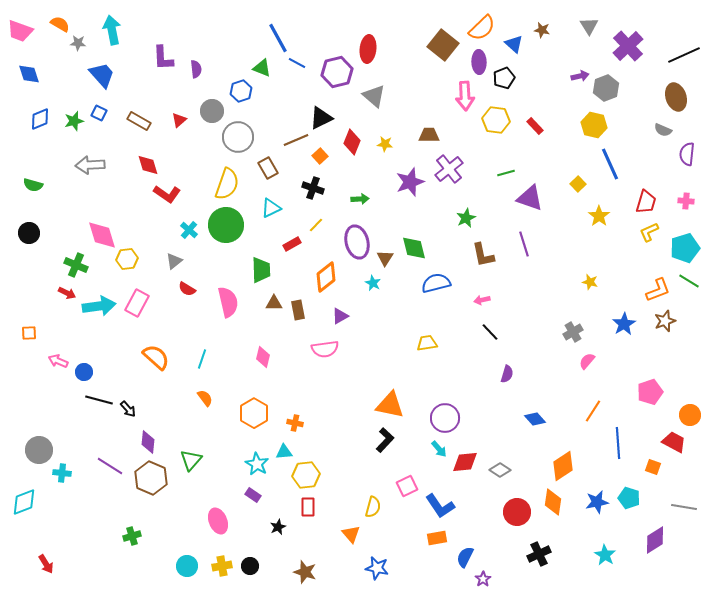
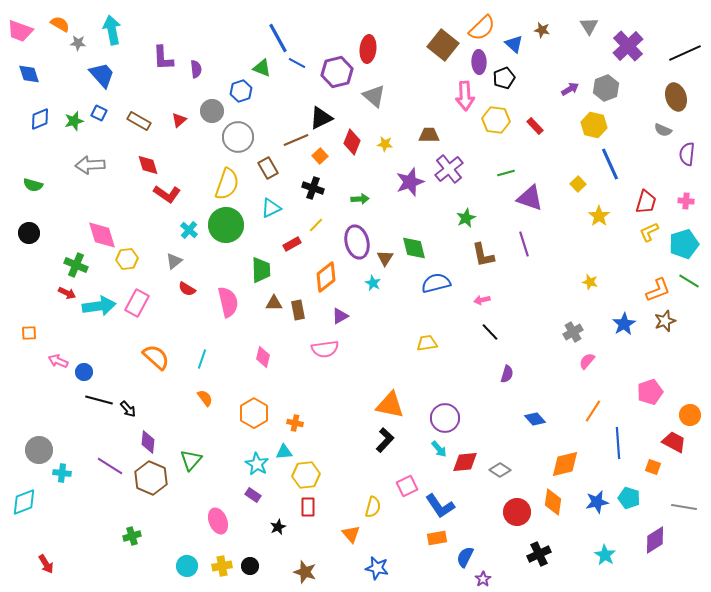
black line at (684, 55): moved 1 px right, 2 px up
purple arrow at (580, 76): moved 10 px left, 13 px down; rotated 18 degrees counterclockwise
cyan pentagon at (685, 248): moved 1 px left, 4 px up
orange diamond at (563, 466): moved 2 px right, 2 px up; rotated 20 degrees clockwise
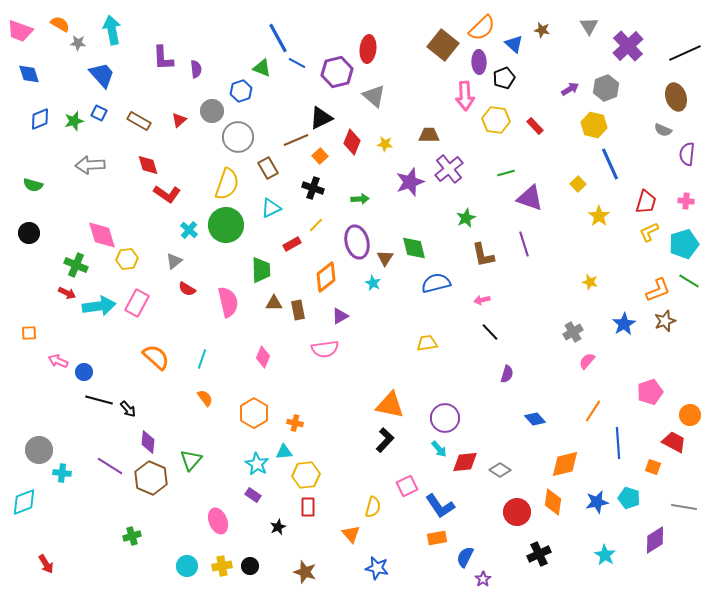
pink diamond at (263, 357): rotated 10 degrees clockwise
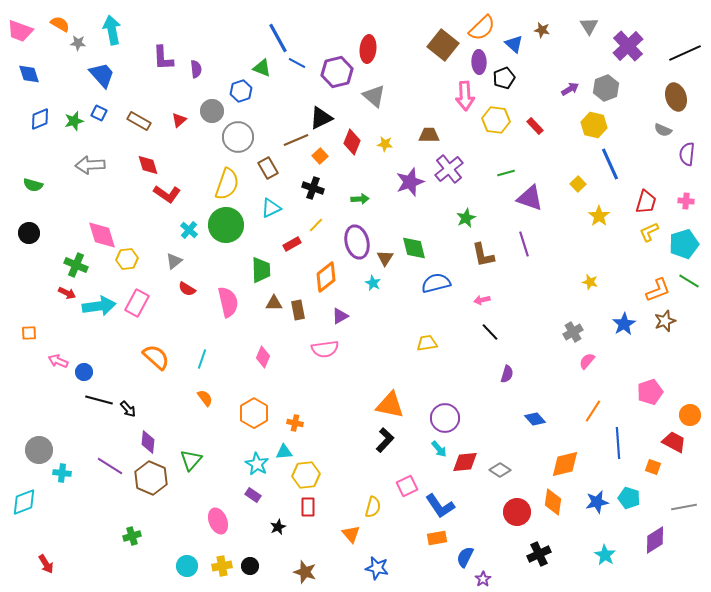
gray line at (684, 507): rotated 20 degrees counterclockwise
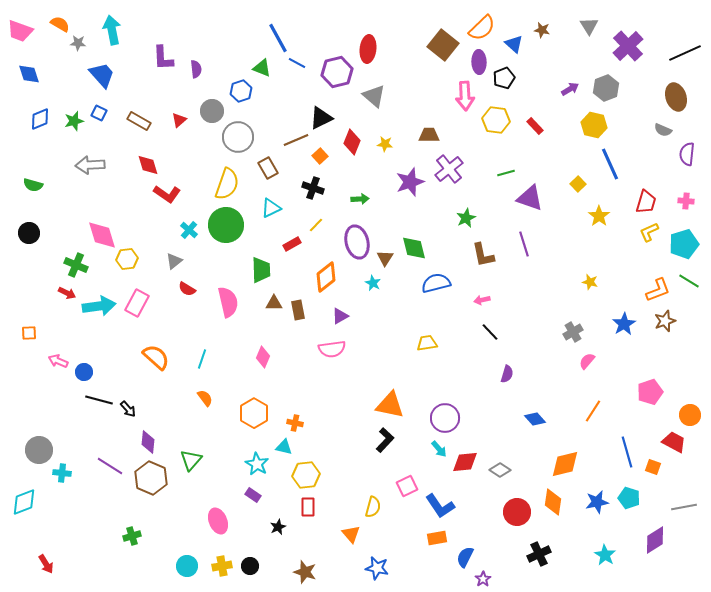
pink semicircle at (325, 349): moved 7 px right
blue line at (618, 443): moved 9 px right, 9 px down; rotated 12 degrees counterclockwise
cyan triangle at (284, 452): moved 5 px up; rotated 18 degrees clockwise
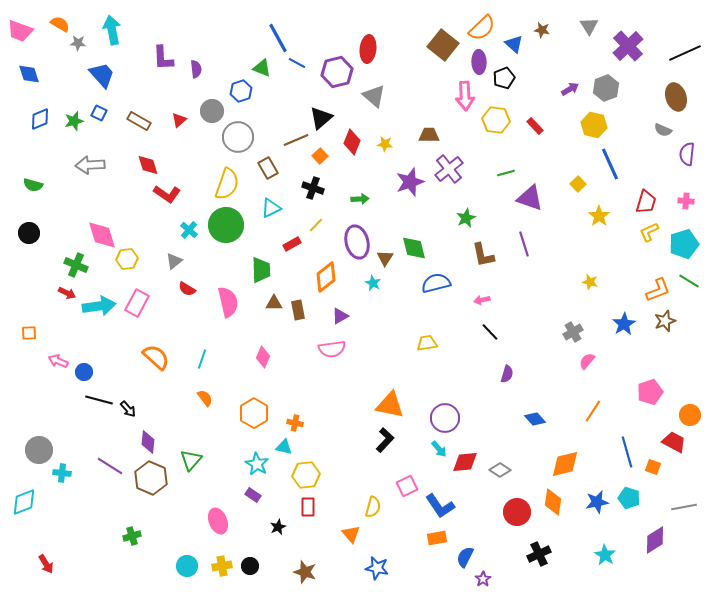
black triangle at (321, 118): rotated 15 degrees counterclockwise
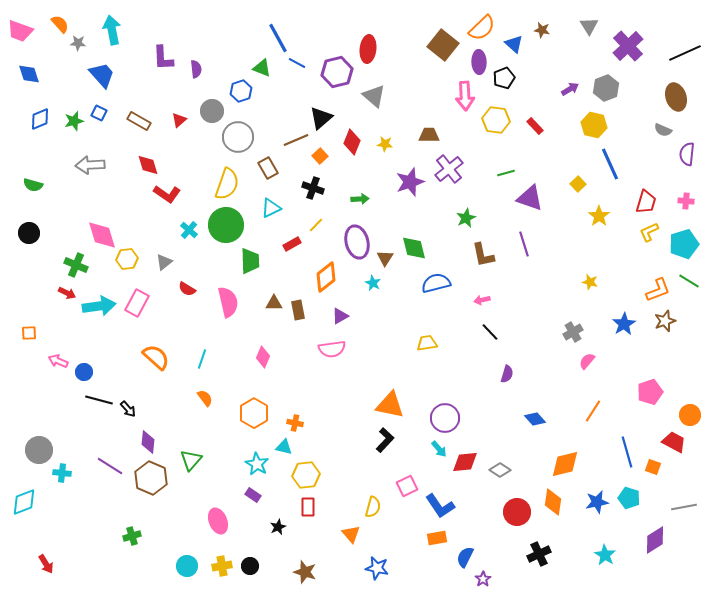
orange semicircle at (60, 24): rotated 18 degrees clockwise
gray triangle at (174, 261): moved 10 px left, 1 px down
green trapezoid at (261, 270): moved 11 px left, 9 px up
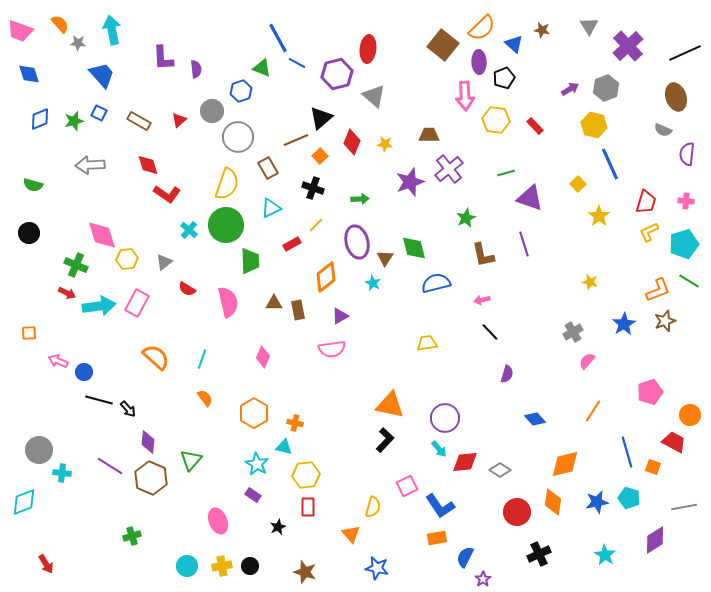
purple hexagon at (337, 72): moved 2 px down
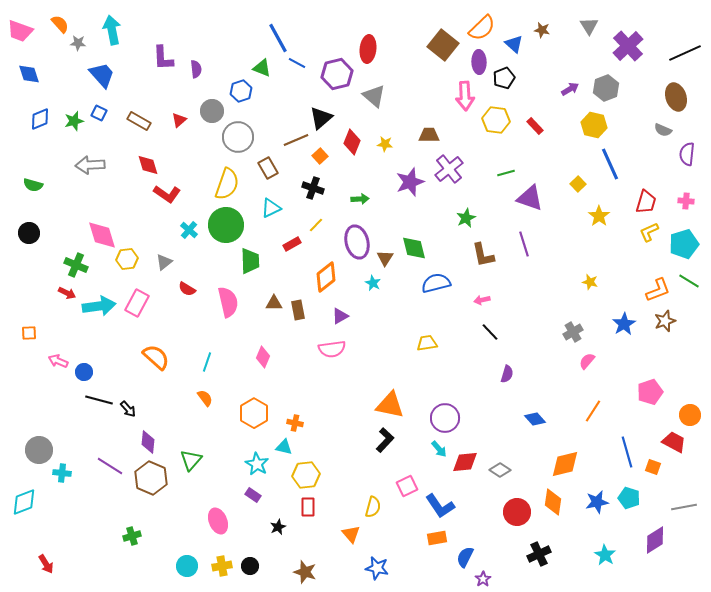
cyan line at (202, 359): moved 5 px right, 3 px down
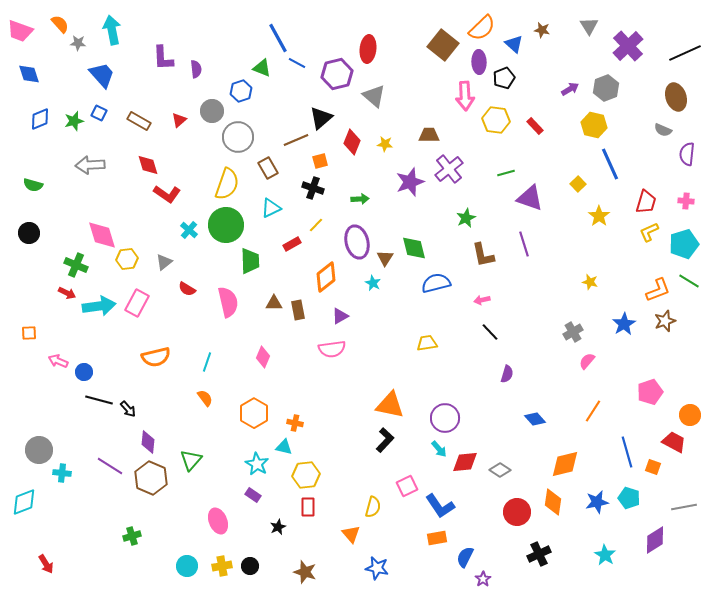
orange square at (320, 156): moved 5 px down; rotated 28 degrees clockwise
orange semicircle at (156, 357): rotated 124 degrees clockwise
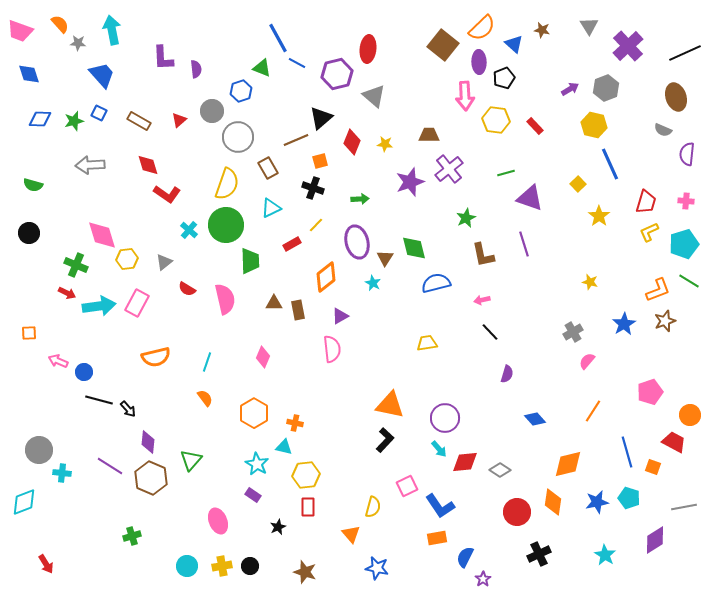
blue diamond at (40, 119): rotated 25 degrees clockwise
pink semicircle at (228, 302): moved 3 px left, 3 px up
pink semicircle at (332, 349): rotated 88 degrees counterclockwise
orange diamond at (565, 464): moved 3 px right
